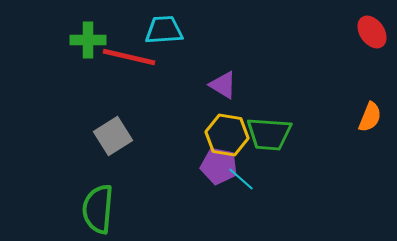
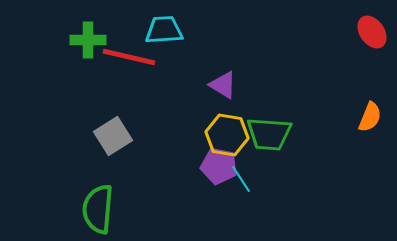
cyan line: rotated 16 degrees clockwise
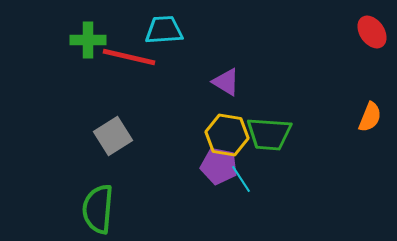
purple triangle: moved 3 px right, 3 px up
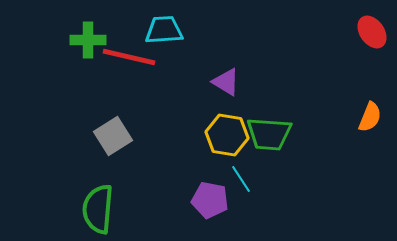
purple pentagon: moved 9 px left, 34 px down
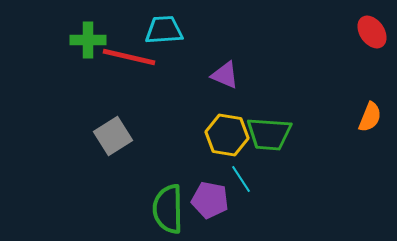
purple triangle: moved 1 px left, 7 px up; rotated 8 degrees counterclockwise
green semicircle: moved 70 px right; rotated 6 degrees counterclockwise
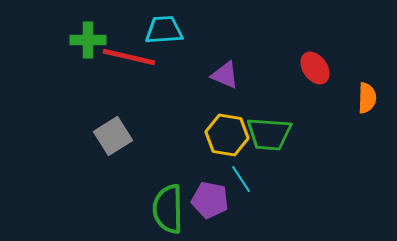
red ellipse: moved 57 px left, 36 px down
orange semicircle: moved 3 px left, 19 px up; rotated 20 degrees counterclockwise
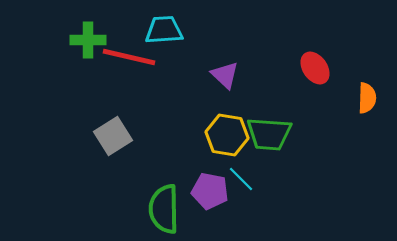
purple triangle: rotated 20 degrees clockwise
cyan line: rotated 12 degrees counterclockwise
purple pentagon: moved 9 px up
green semicircle: moved 4 px left
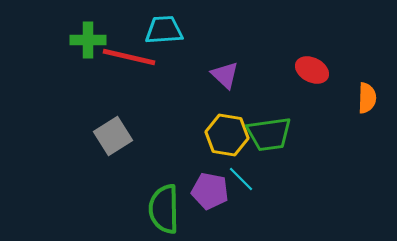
red ellipse: moved 3 px left, 2 px down; rotated 28 degrees counterclockwise
green trapezoid: rotated 12 degrees counterclockwise
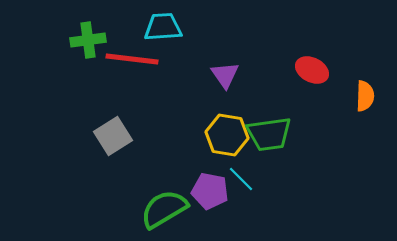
cyan trapezoid: moved 1 px left, 3 px up
green cross: rotated 8 degrees counterclockwise
red line: moved 3 px right, 2 px down; rotated 6 degrees counterclockwise
purple triangle: rotated 12 degrees clockwise
orange semicircle: moved 2 px left, 2 px up
green semicircle: rotated 60 degrees clockwise
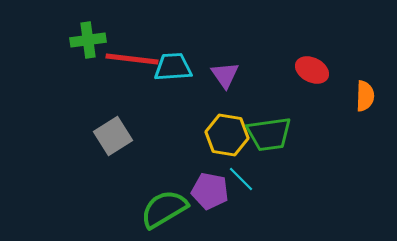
cyan trapezoid: moved 10 px right, 40 px down
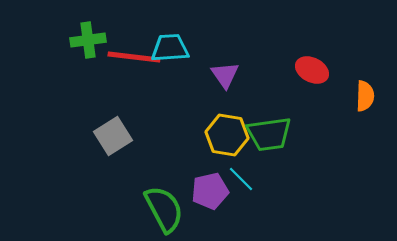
red line: moved 2 px right, 2 px up
cyan trapezoid: moved 3 px left, 19 px up
purple pentagon: rotated 24 degrees counterclockwise
green semicircle: rotated 93 degrees clockwise
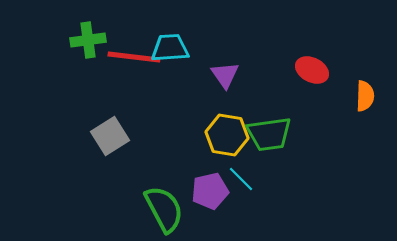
gray square: moved 3 px left
